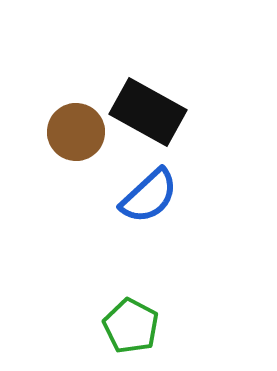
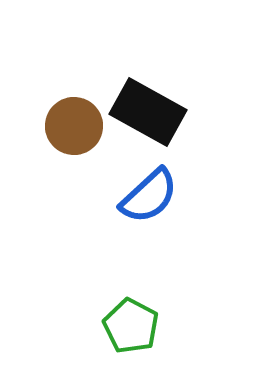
brown circle: moved 2 px left, 6 px up
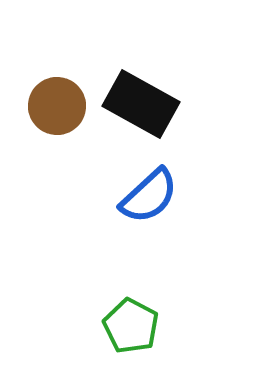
black rectangle: moved 7 px left, 8 px up
brown circle: moved 17 px left, 20 px up
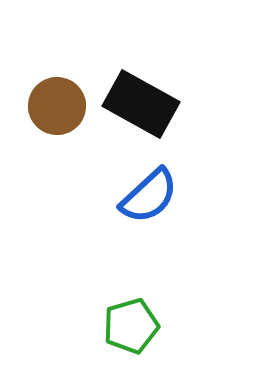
green pentagon: rotated 28 degrees clockwise
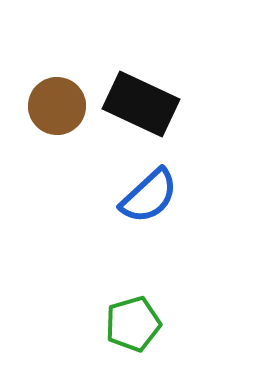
black rectangle: rotated 4 degrees counterclockwise
green pentagon: moved 2 px right, 2 px up
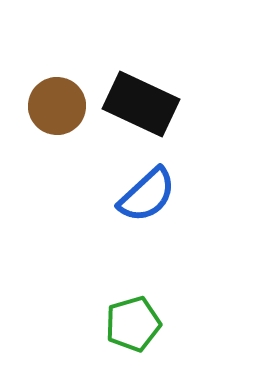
blue semicircle: moved 2 px left, 1 px up
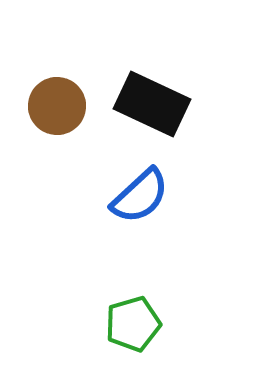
black rectangle: moved 11 px right
blue semicircle: moved 7 px left, 1 px down
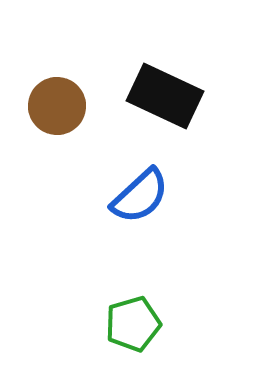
black rectangle: moved 13 px right, 8 px up
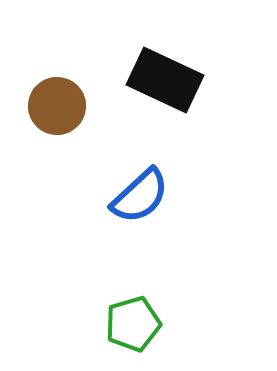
black rectangle: moved 16 px up
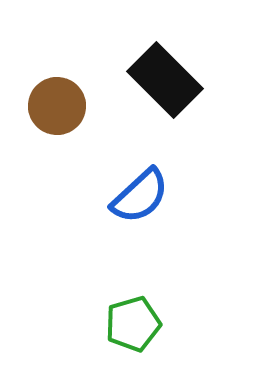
black rectangle: rotated 20 degrees clockwise
